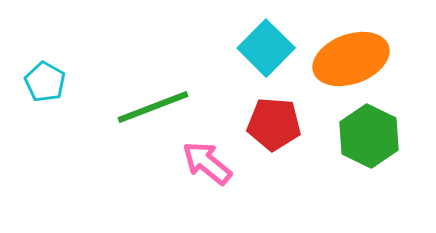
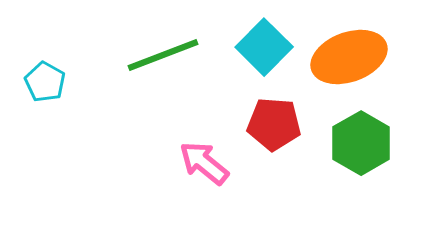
cyan square: moved 2 px left, 1 px up
orange ellipse: moved 2 px left, 2 px up
green line: moved 10 px right, 52 px up
green hexagon: moved 8 px left, 7 px down; rotated 4 degrees clockwise
pink arrow: moved 3 px left
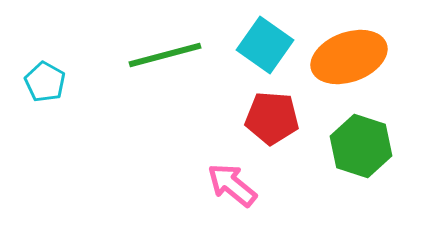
cyan square: moved 1 px right, 2 px up; rotated 10 degrees counterclockwise
green line: moved 2 px right; rotated 6 degrees clockwise
red pentagon: moved 2 px left, 6 px up
green hexagon: moved 3 px down; rotated 12 degrees counterclockwise
pink arrow: moved 28 px right, 22 px down
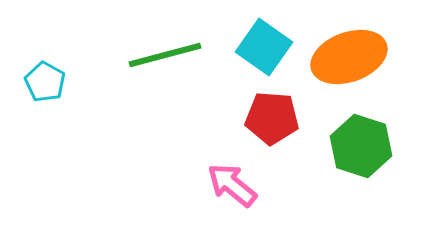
cyan square: moved 1 px left, 2 px down
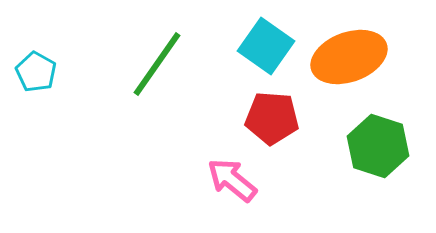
cyan square: moved 2 px right, 1 px up
green line: moved 8 px left, 9 px down; rotated 40 degrees counterclockwise
cyan pentagon: moved 9 px left, 10 px up
green hexagon: moved 17 px right
pink arrow: moved 5 px up
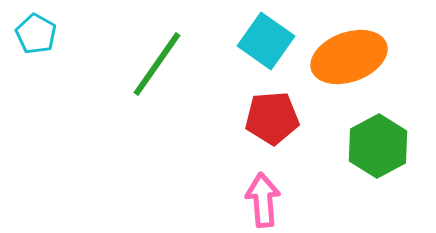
cyan square: moved 5 px up
cyan pentagon: moved 38 px up
red pentagon: rotated 8 degrees counterclockwise
green hexagon: rotated 14 degrees clockwise
pink arrow: moved 31 px right, 20 px down; rotated 46 degrees clockwise
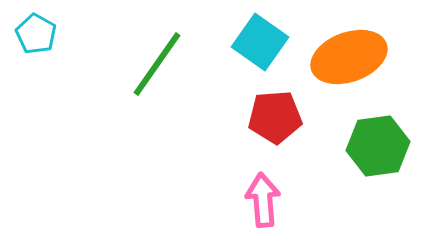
cyan square: moved 6 px left, 1 px down
red pentagon: moved 3 px right, 1 px up
green hexagon: rotated 20 degrees clockwise
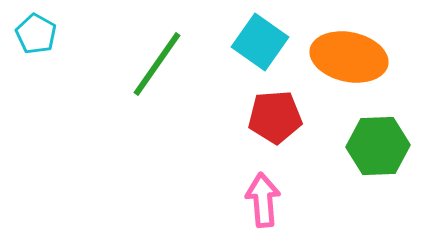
orange ellipse: rotated 32 degrees clockwise
green hexagon: rotated 6 degrees clockwise
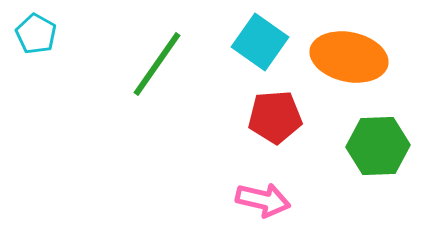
pink arrow: rotated 108 degrees clockwise
